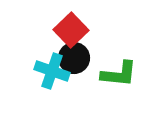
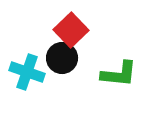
black circle: moved 12 px left
cyan cross: moved 25 px left, 1 px down
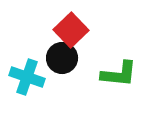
cyan cross: moved 5 px down
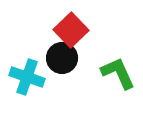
green L-shape: moved 1 px left, 1 px up; rotated 120 degrees counterclockwise
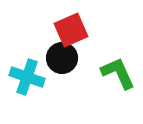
red square: rotated 20 degrees clockwise
